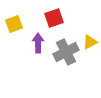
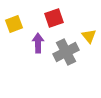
yellow triangle: moved 1 px left, 6 px up; rotated 42 degrees counterclockwise
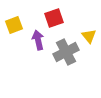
yellow square: moved 1 px down
purple arrow: moved 3 px up; rotated 12 degrees counterclockwise
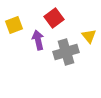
red square: rotated 18 degrees counterclockwise
gray cross: rotated 10 degrees clockwise
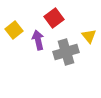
yellow square: moved 5 px down; rotated 18 degrees counterclockwise
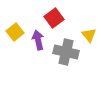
yellow square: moved 1 px right, 2 px down
yellow triangle: moved 1 px up
gray cross: rotated 30 degrees clockwise
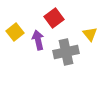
yellow triangle: moved 1 px right, 1 px up
gray cross: rotated 25 degrees counterclockwise
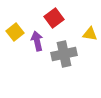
yellow triangle: rotated 42 degrees counterclockwise
purple arrow: moved 1 px left, 1 px down
gray cross: moved 2 px left, 2 px down
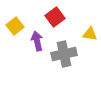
red square: moved 1 px right, 1 px up
yellow square: moved 6 px up
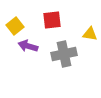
red square: moved 3 px left, 3 px down; rotated 30 degrees clockwise
purple arrow: moved 9 px left, 5 px down; rotated 60 degrees counterclockwise
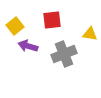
gray cross: rotated 10 degrees counterclockwise
